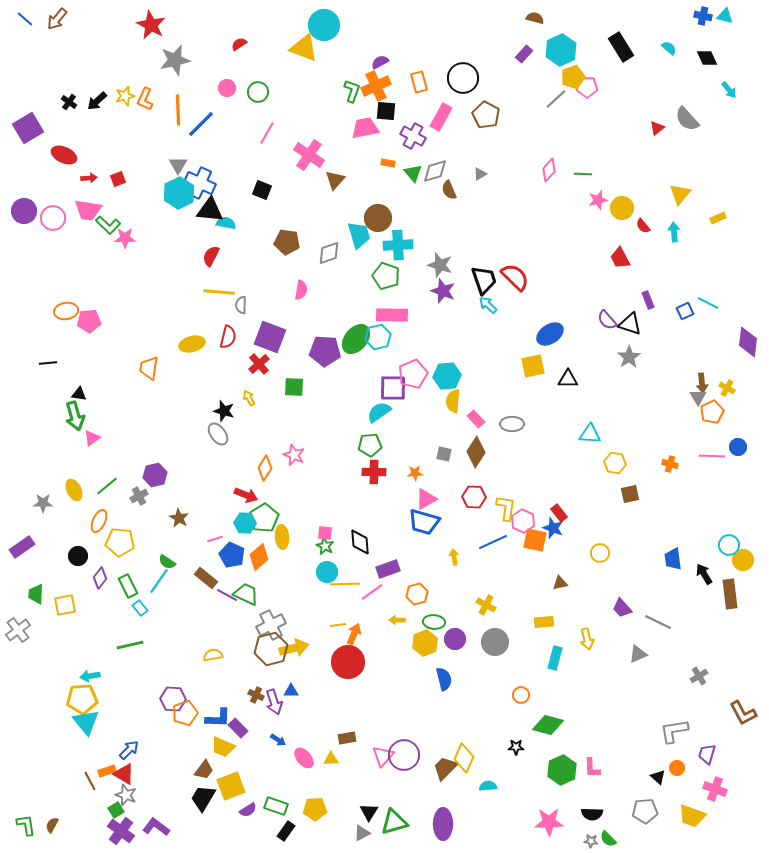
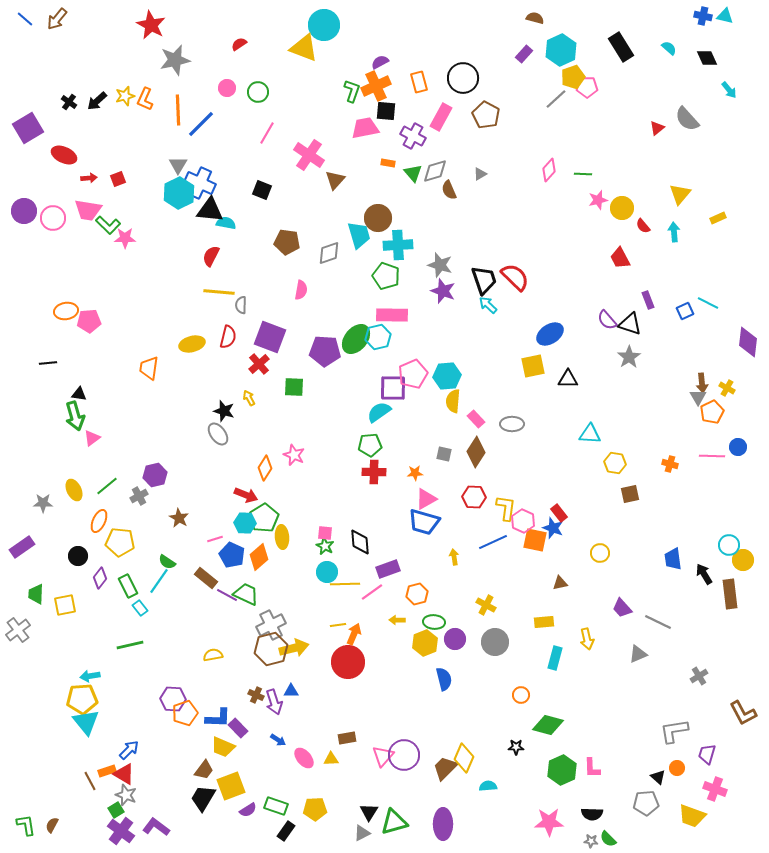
gray pentagon at (645, 811): moved 1 px right, 8 px up
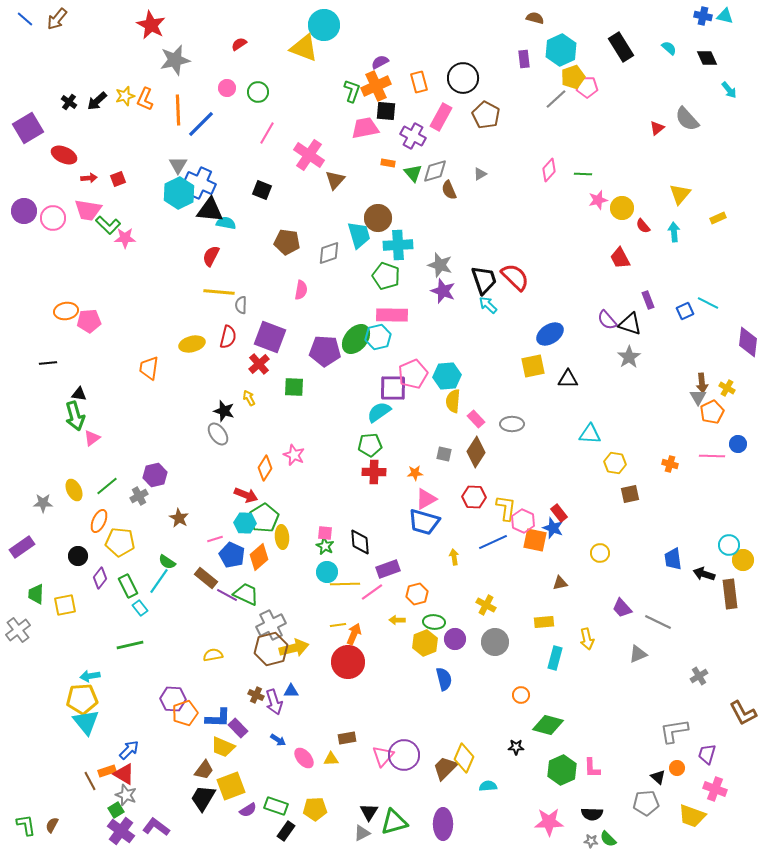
purple rectangle at (524, 54): moved 5 px down; rotated 48 degrees counterclockwise
blue circle at (738, 447): moved 3 px up
black arrow at (704, 574): rotated 40 degrees counterclockwise
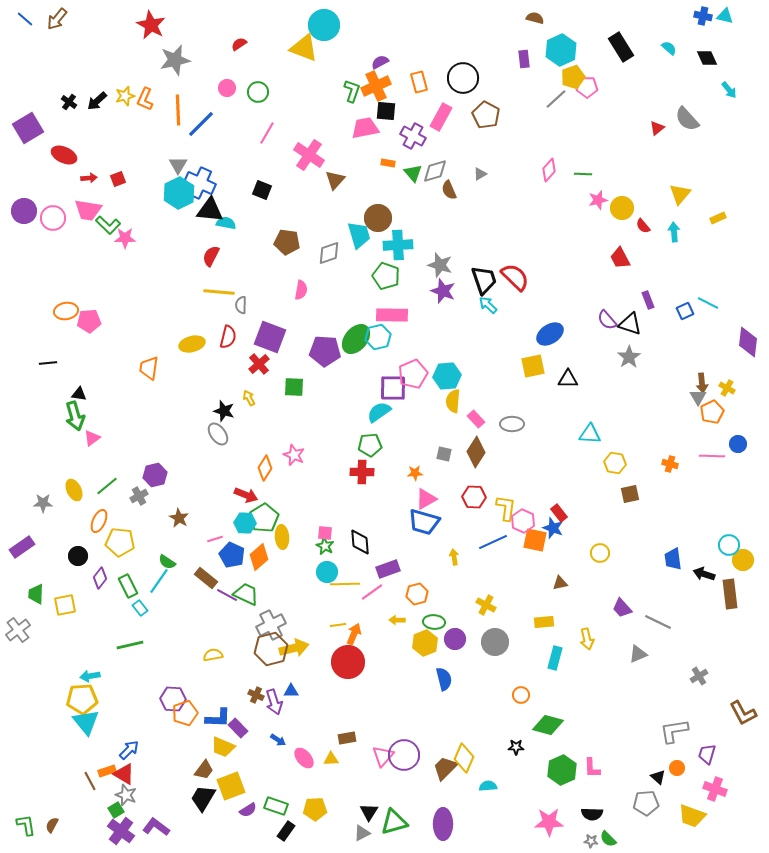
red cross at (374, 472): moved 12 px left
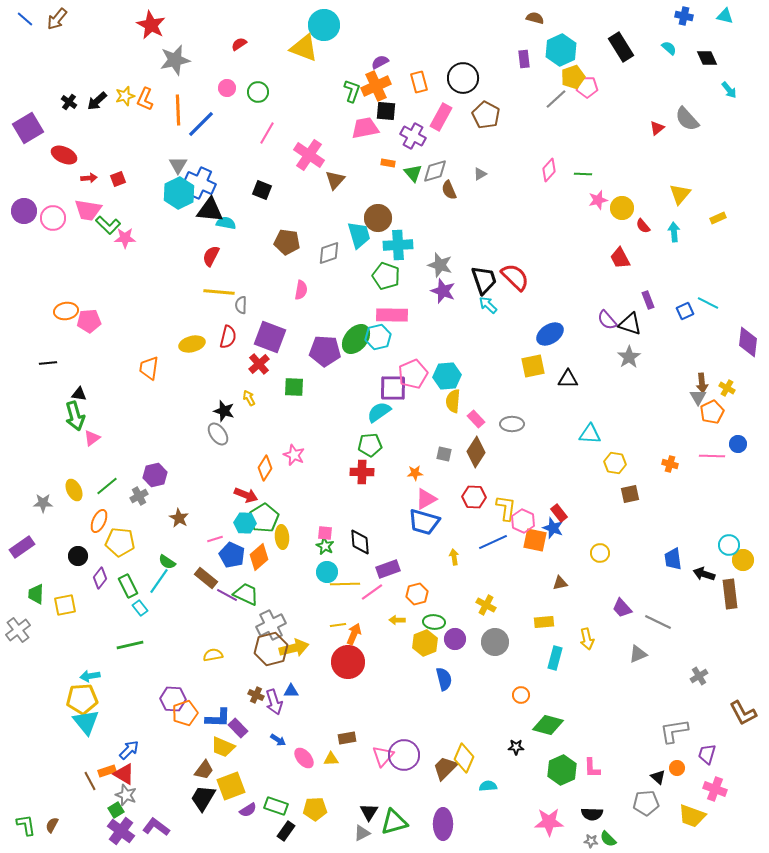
blue cross at (703, 16): moved 19 px left
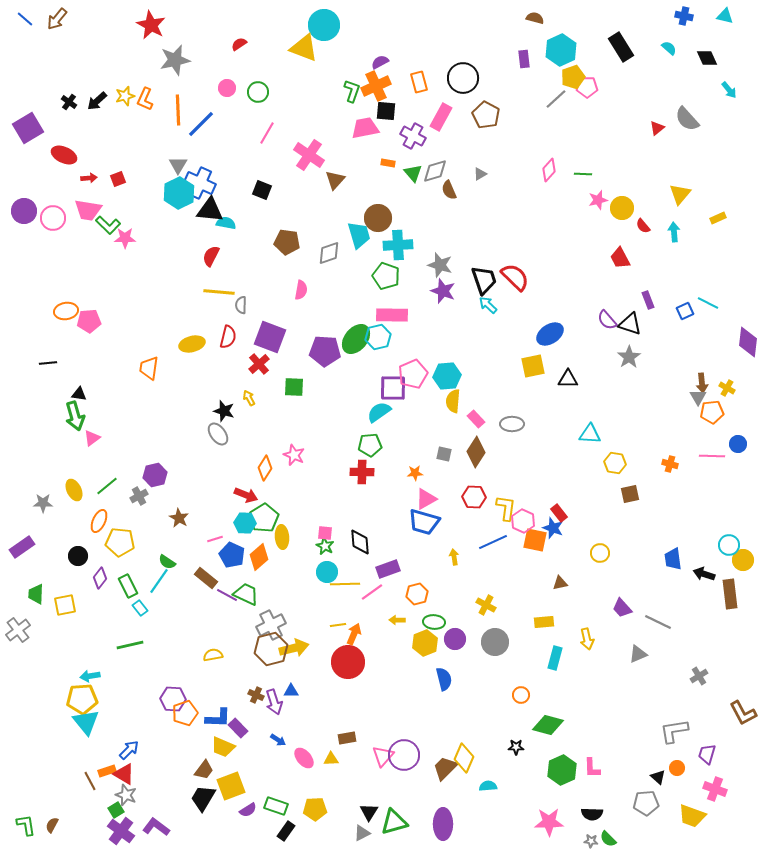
orange pentagon at (712, 412): rotated 20 degrees clockwise
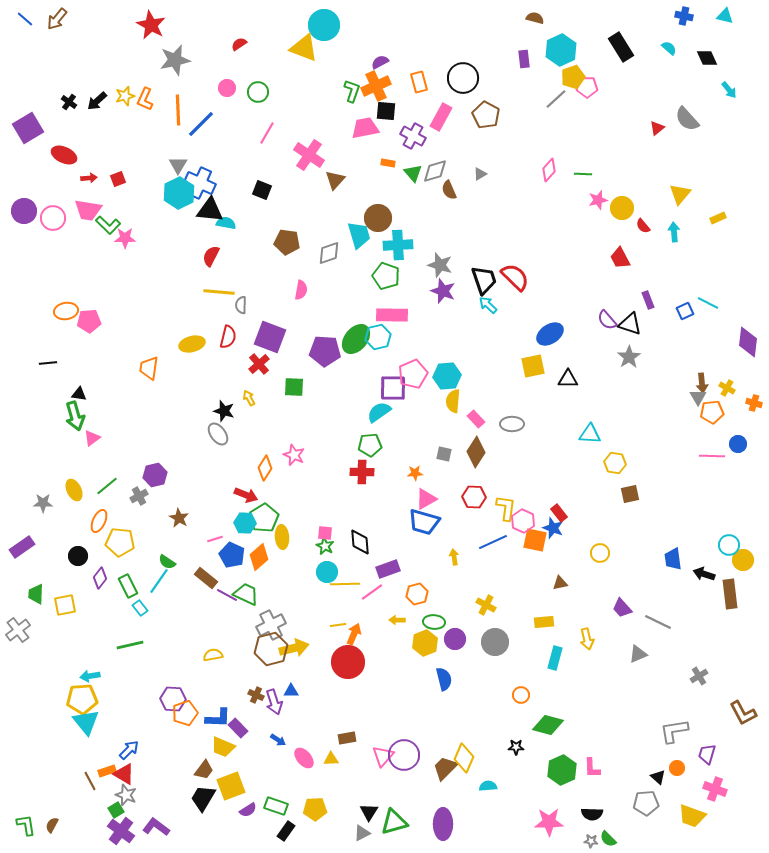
orange cross at (670, 464): moved 84 px right, 61 px up
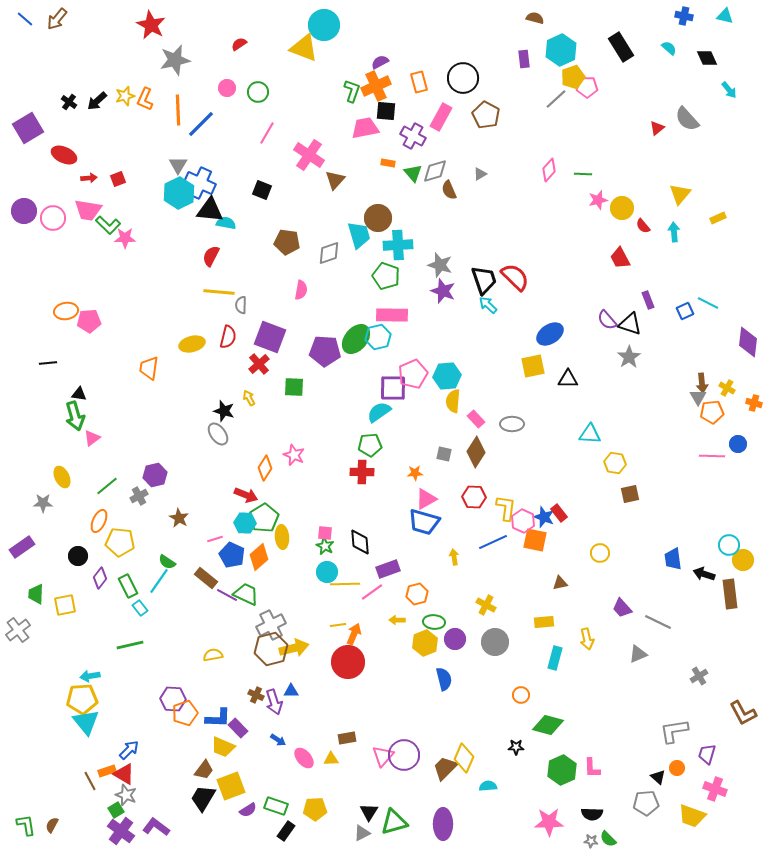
yellow ellipse at (74, 490): moved 12 px left, 13 px up
blue star at (553, 528): moved 9 px left, 11 px up
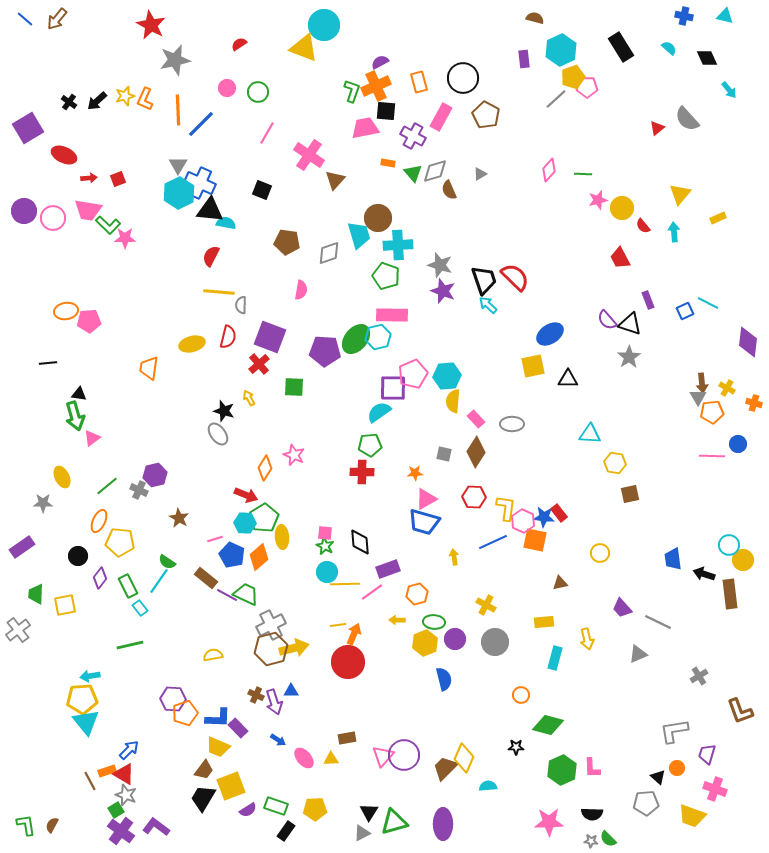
gray cross at (139, 496): moved 6 px up; rotated 36 degrees counterclockwise
blue star at (544, 517): rotated 15 degrees counterclockwise
brown L-shape at (743, 713): moved 3 px left, 2 px up; rotated 8 degrees clockwise
yellow trapezoid at (223, 747): moved 5 px left
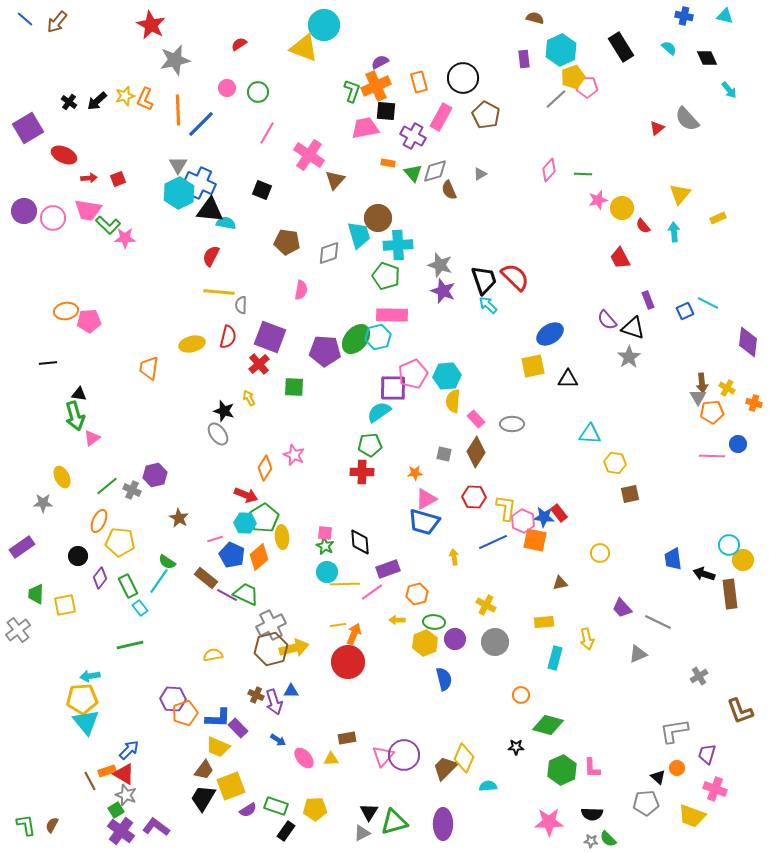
brown arrow at (57, 19): moved 3 px down
black triangle at (630, 324): moved 3 px right, 4 px down
gray cross at (139, 490): moved 7 px left
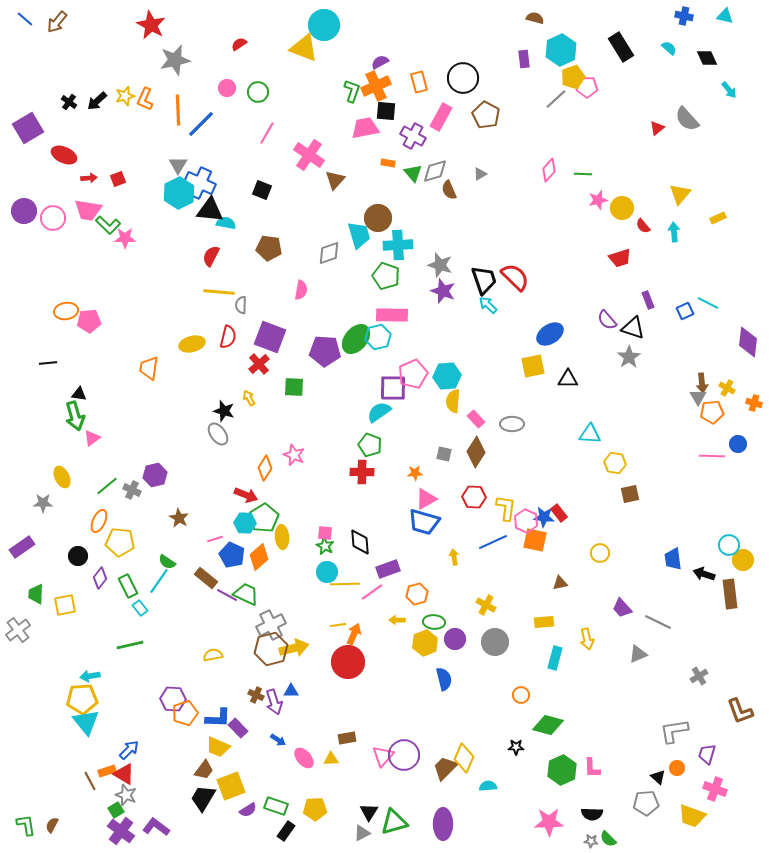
brown pentagon at (287, 242): moved 18 px left, 6 px down
red trapezoid at (620, 258): rotated 80 degrees counterclockwise
green pentagon at (370, 445): rotated 25 degrees clockwise
pink hexagon at (523, 521): moved 3 px right
